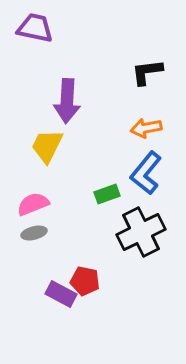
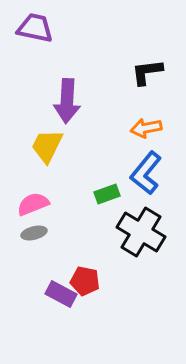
black cross: rotated 33 degrees counterclockwise
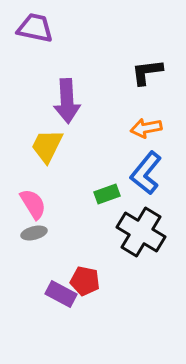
purple arrow: rotated 6 degrees counterclockwise
pink semicircle: rotated 80 degrees clockwise
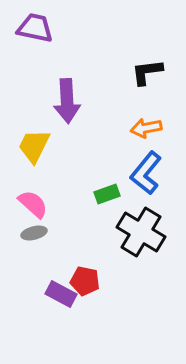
yellow trapezoid: moved 13 px left
pink semicircle: rotated 16 degrees counterclockwise
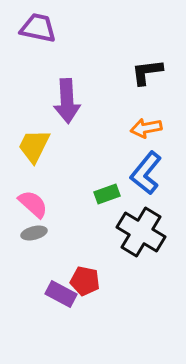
purple trapezoid: moved 3 px right
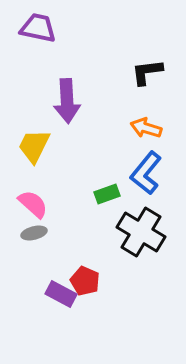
orange arrow: rotated 28 degrees clockwise
red pentagon: rotated 12 degrees clockwise
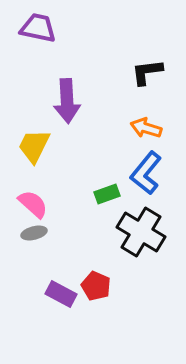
red pentagon: moved 11 px right, 5 px down
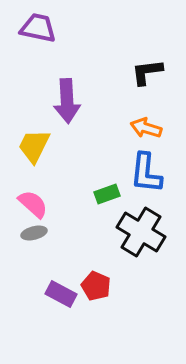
blue L-shape: rotated 33 degrees counterclockwise
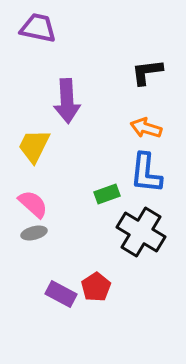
red pentagon: moved 1 px down; rotated 16 degrees clockwise
